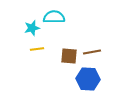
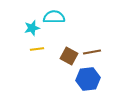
brown square: rotated 24 degrees clockwise
blue hexagon: rotated 10 degrees counterclockwise
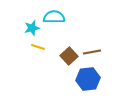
yellow line: moved 1 px right, 2 px up; rotated 24 degrees clockwise
brown square: rotated 18 degrees clockwise
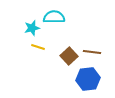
brown line: rotated 18 degrees clockwise
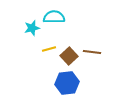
yellow line: moved 11 px right, 2 px down; rotated 32 degrees counterclockwise
blue hexagon: moved 21 px left, 4 px down
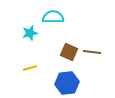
cyan semicircle: moved 1 px left
cyan star: moved 2 px left, 5 px down
yellow line: moved 19 px left, 19 px down
brown square: moved 4 px up; rotated 24 degrees counterclockwise
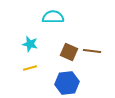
cyan star: moved 11 px down; rotated 28 degrees clockwise
brown line: moved 1 px up
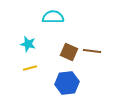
cyan star: moved 2 px left
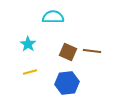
cyan star: rotated 21 degrees clockwise
brown square: moved 1 px left
yellow line: moved 4 px down
